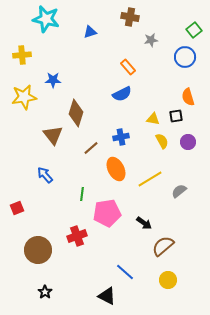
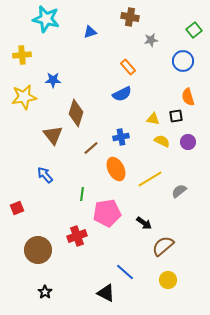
blue circle: moved 2 px left, 4 px down
yellow semicircle: rotated 35 degrees counterclockwise
black triangle: moved 1 px left, 3 px up
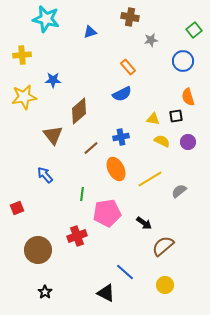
brown diamond: moved 3 px right, 2 px up; rotated 32 degrees clockwise
yellow circle: moved 3 px left, 5 px down
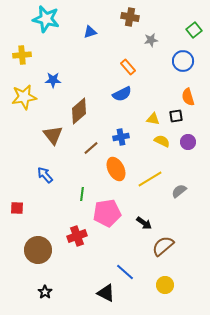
red square: rotated 24 degrees clockwise
